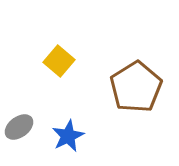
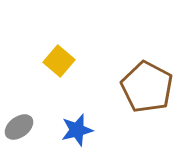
brown pentagon: moved 11 px right; rotated 12 degrees counterclockwise
blue star: moved 9 px right, 6 px up; rotated 12 degrees clockwise
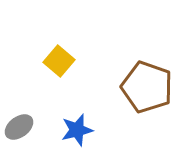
brown pentagon: rotated 9 degrees counterclockwise
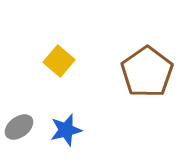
brown pentagon: moved 15 px up; rotated 18 degrees clockwise
blue star: moved 11 px left
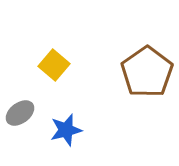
yellow square: moved 5 px left, 4 px down
gray ellipse: moved 1 px right, 14 px up
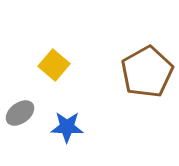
brown pentagon: rotated 6 degrees clockwise
blue star: moved 1 px right, 3 px up; rotated 16 degrees clockwise
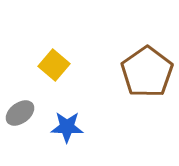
brown pentagon: rotated 6 degrees counterclockwise
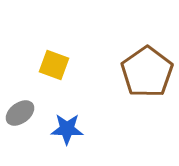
yellow square: rotated 20 degrees counterclockwise
blue star: moved 2 px down
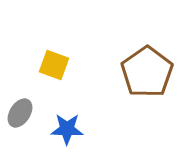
gray ellipse: rotated 20 degrees counterclockwise
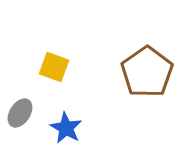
yellow square: moved 2 px down
blue star: moved 1 px left, 1 px up; rotated 28 degrees clockwise
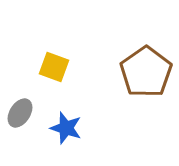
brown pentagon: moved 1 px left
blue star: rotated 12 degrees counterclockwise
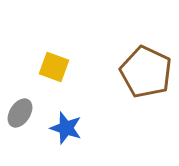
brown pentagon: rotated 12 degrees counterclockwise
